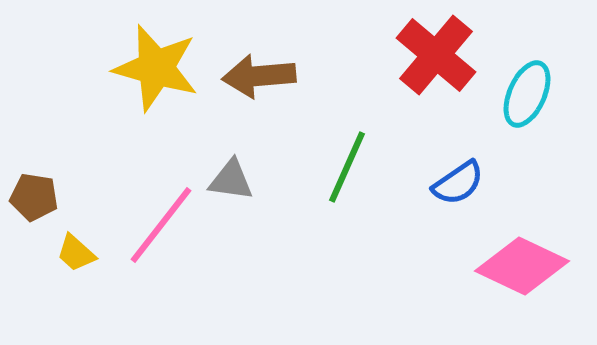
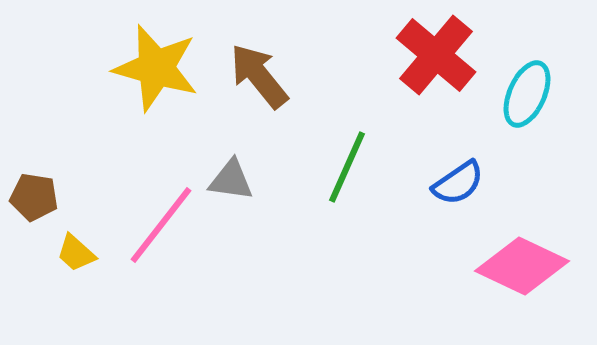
brown arrow: rotated 56 degrees clockwise
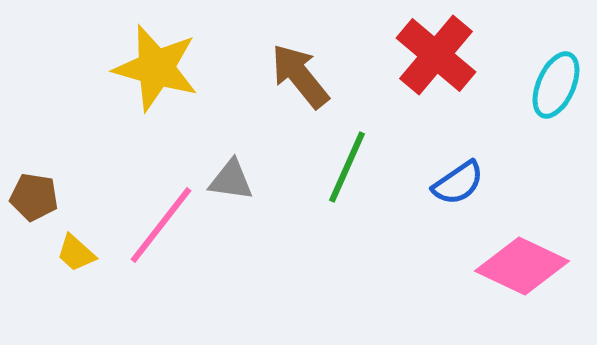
brown arrow: moved 41 px right
cyan ellipse: moved 29 px right, 9 px up
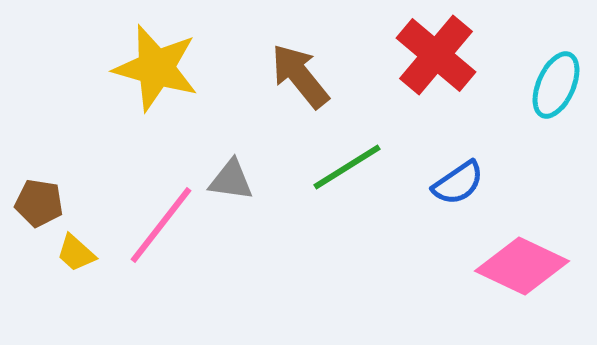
green line: rotated 34 degrees clockwise
brown pentagon: moved 5 px right, 6 px down
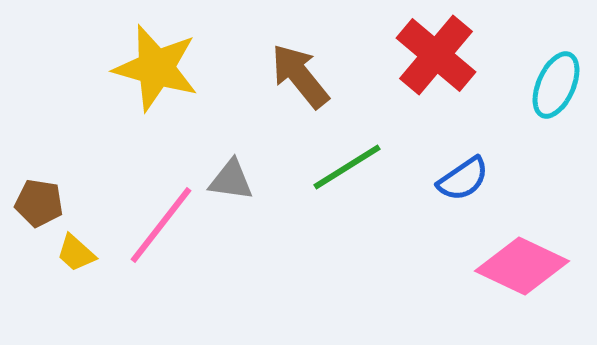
blue semicircle: moved 5 px right, 4 px up
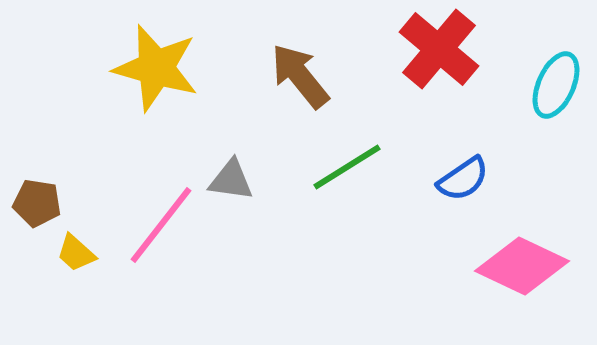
red cross: moved 3 px right, 6 px up
brown pentagon: moved 2 px left
